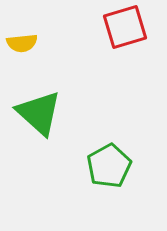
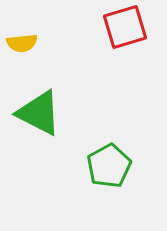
green triangle: rotated 15 degrees counterclockwise
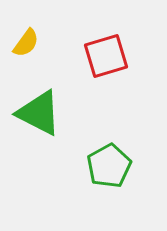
red square: moved 19 px left, 29 px down
yellow semicircle: moved 4 px right; rotated 48 degrees counterclockwise
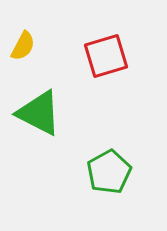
yellow semicircle: moved 3 px left, 3 px down; rotated 8 degrees counterclockwise
green pentagon: moved 6 px down
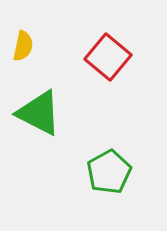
yellow semicircle: rotated 16 degrees counterclockwise
red square: moved 2 px right, 1 px down; rotated 33 degrees counterclockwise
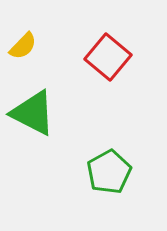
yellow semicircle: rotated 32 degrees clockwise
green triangle: moved 6 px left
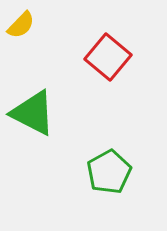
yellow semicircle: moved 2 px left, 21 px up
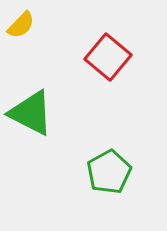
green triangle: moved 2 px left
